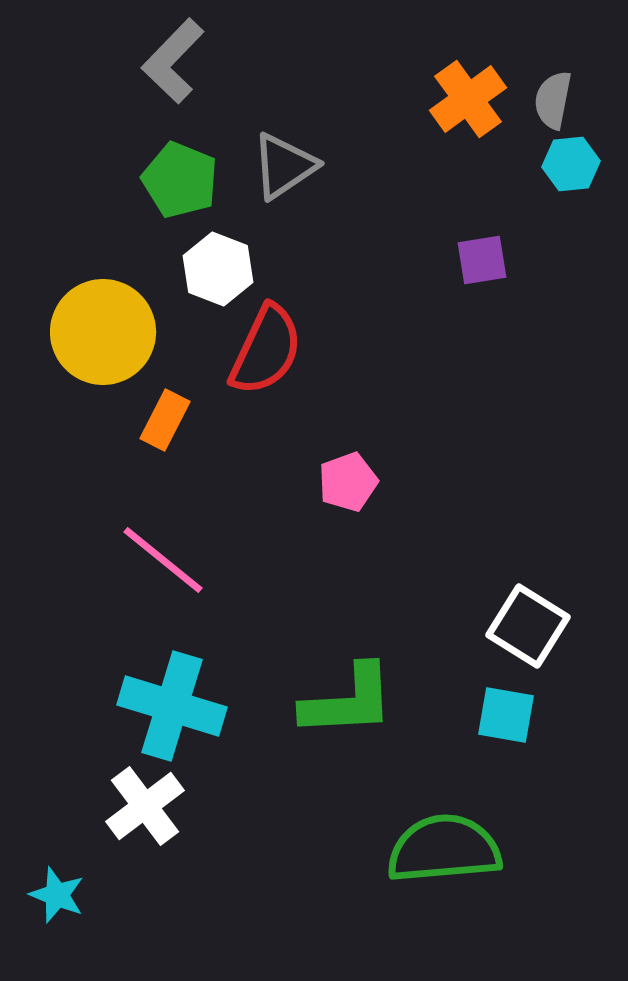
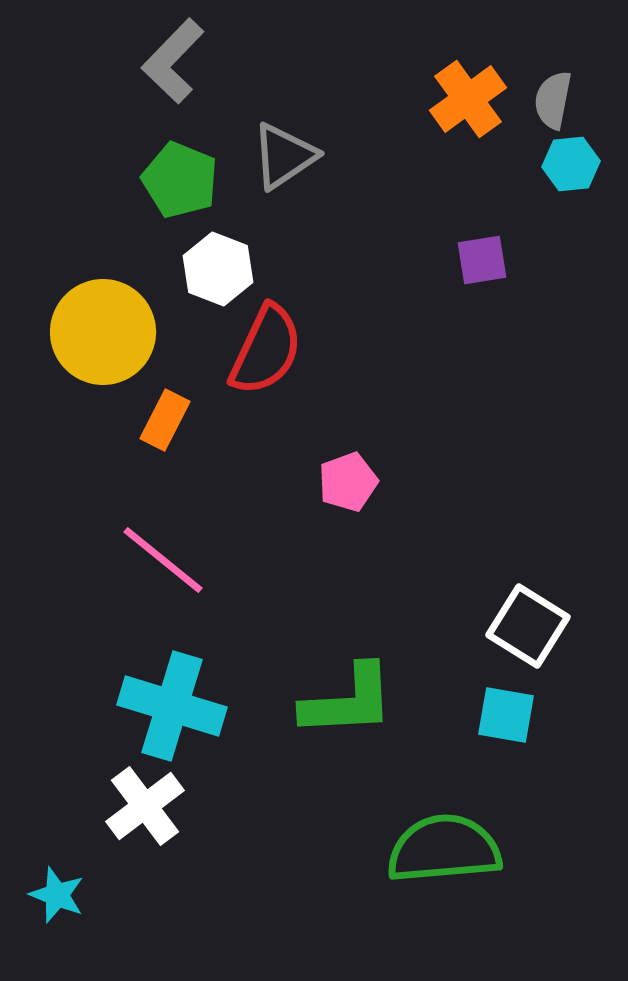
gray triangle: moved 10 px up
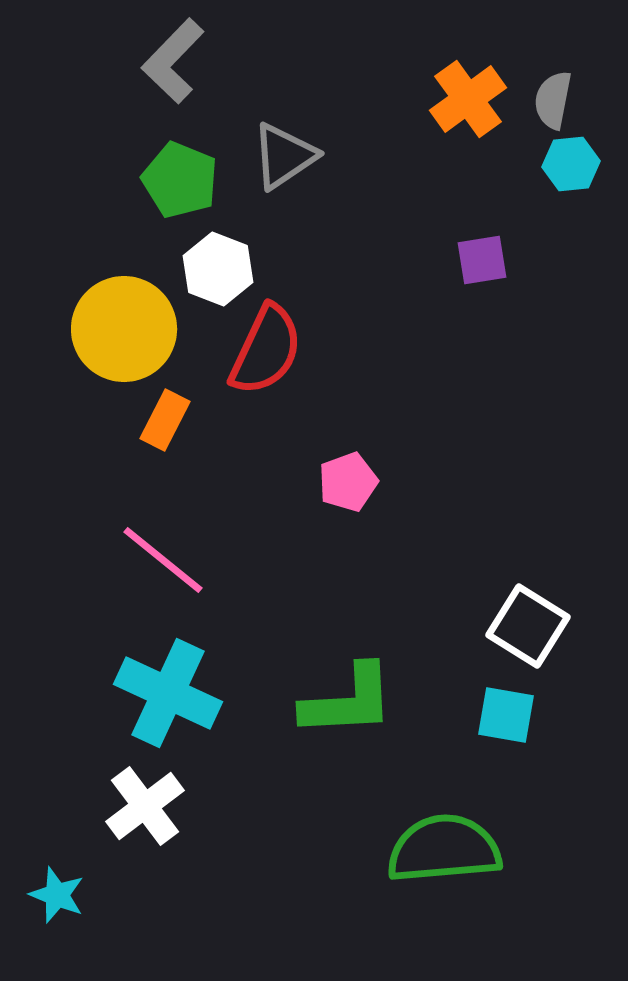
yellow circle: moved 21 px right, 3 px up
cyan cross: moved 4 px left, 13 px up; rotated 8 degrees clockwise
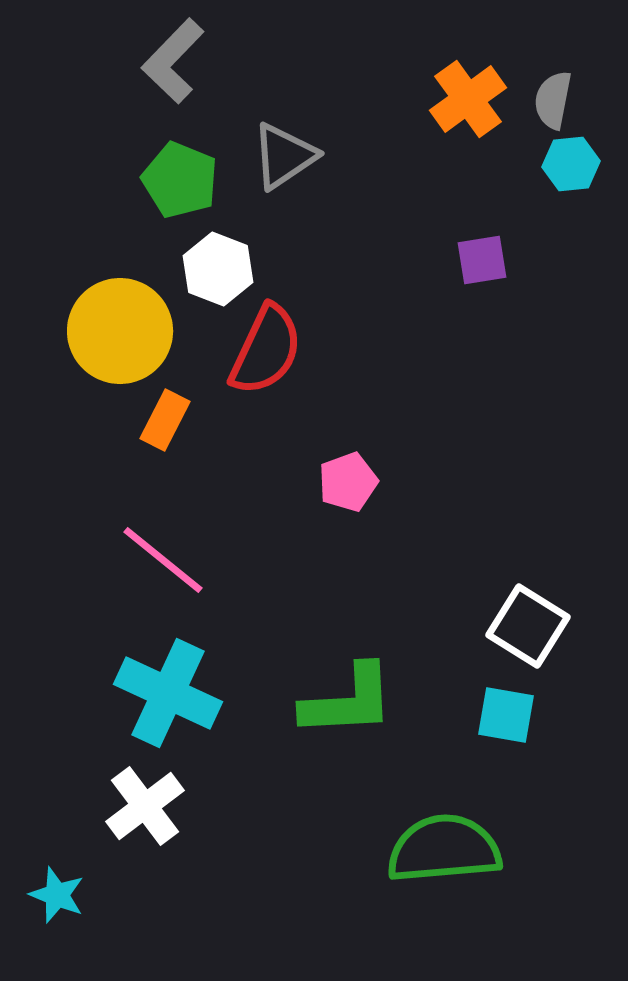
yellow circle: moved 4 px left, 2 px down
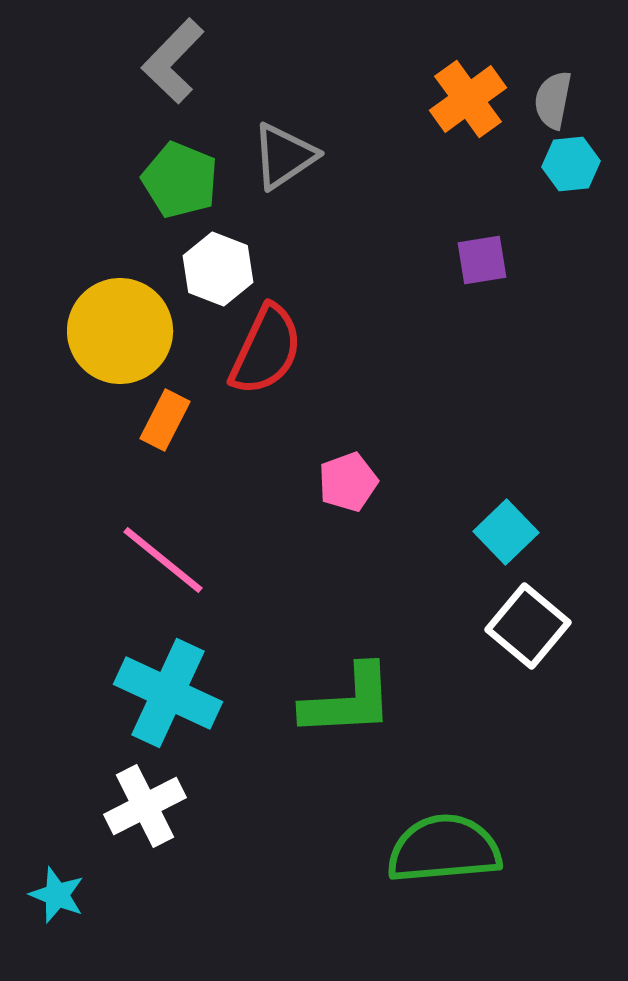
white square: rotated 8 degrees clockwise
cyan square: moved 183 px up; rotated 36 degrees clockwise
white cross: rotated 10 degrees clockwise
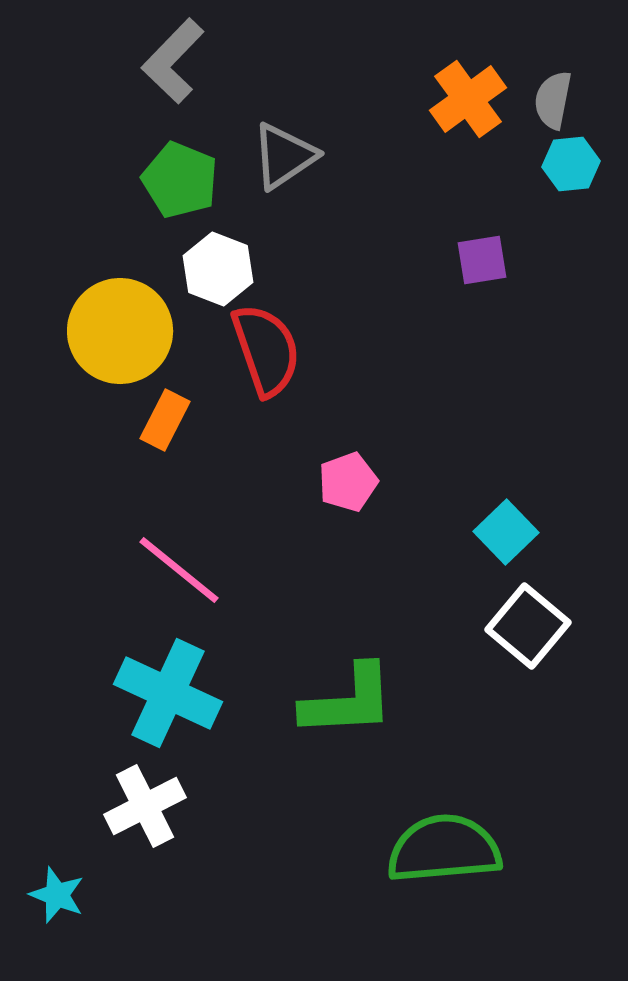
red semicircle: rotated 44 degrees counterclockwise
pink line: moved 16 px right, 10 px down
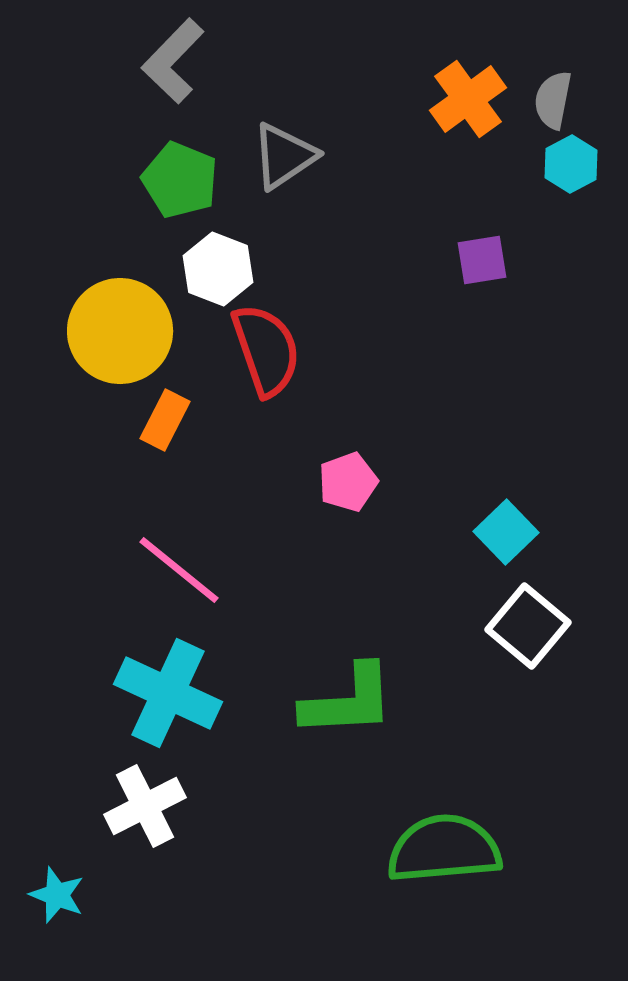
cyan hexagon: rotated 22 degrees counterclockwise
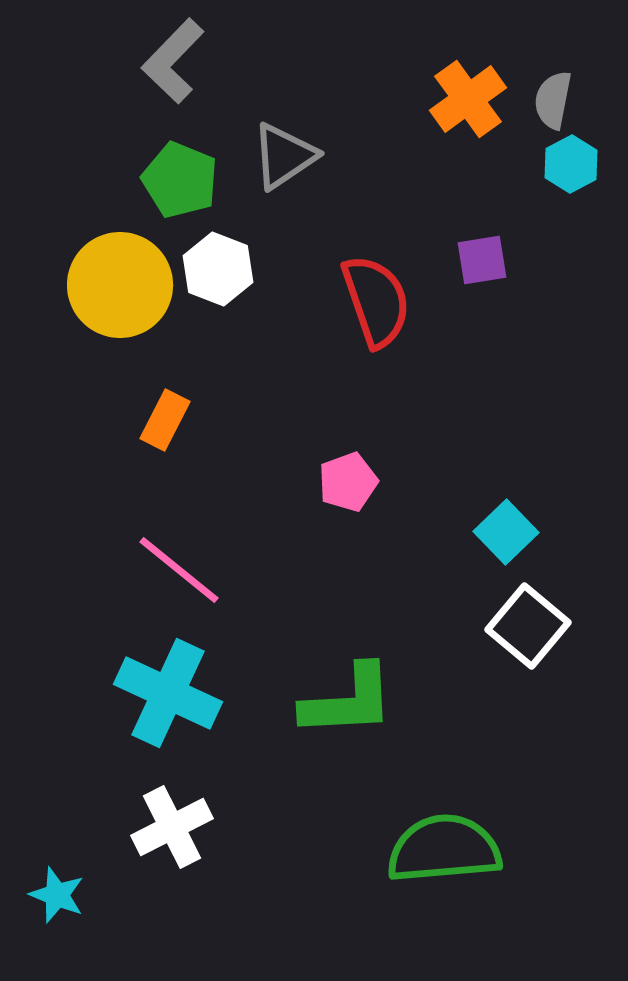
yellow circle: moved 46 px up
red semicircle: moved 110 px right, 49 px up
white cross: moved 27 px right, 21 px down
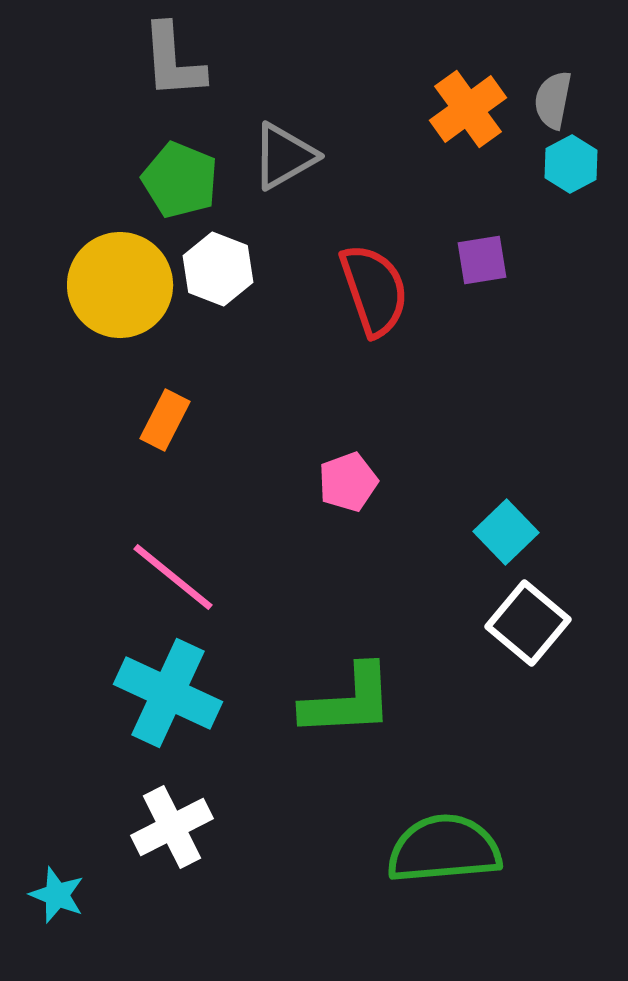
gray L-shape: rotated 48 degrees counterclockwise
orange cross: moved 10 px down
gray triangle: rotated 4 degrees clockwise
red semicircle: moved 2 px left, 11 px up
pink line: moved 6 px left, 7 px down
white square: moved 3 px up
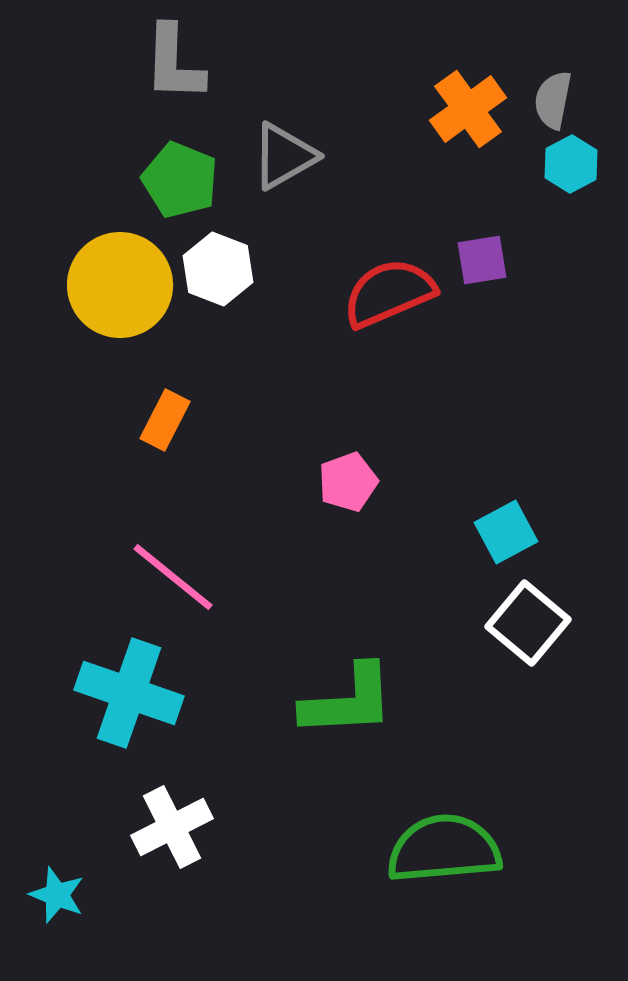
gray L-shape: moved 1 px right, 2 px down; rotated 6 degrees clockwise
red semicircle: moved 15 px right, 3 px down; rotated 94 degrees counterclockwise
cyan square: rotated 16 degrees clockwise
cyan cross: moved 39 px left; rotated 6 degrees counterclockwise
